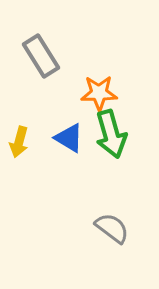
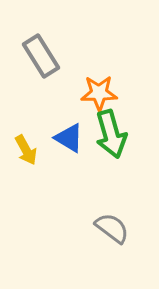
yellow arrow: moved 7 px right, 8 px down; rotated 44 degrees counterclockwise
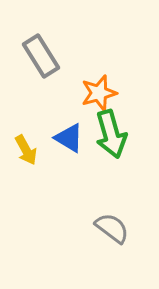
orange star: rotated 15 degrees counterclockwise
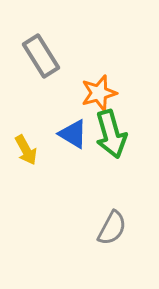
blue triangle: moved 4 px right, 4 px up
gray semicircle: rotated 81 degrees clockwise
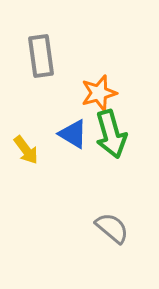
gray rectangle: rotated 24 degrees clockwise
yellow arrow: rotated 8 degrees counterclockwise
gray semicircle: rotated 78 degrees counterclockwise
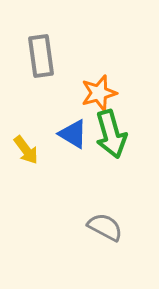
gray semicircle: moved 7 px left, 1 px up; rotated 12 degrees counterclockwise
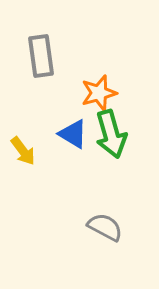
yellow arrow: moved 3 px left, 1 px down
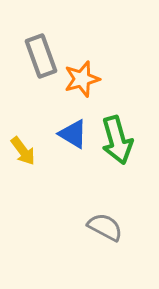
gray rectangle: rotated 12 degrees counterclockwise
orange star: moved 17 px left, 14 px up
green arrow: moved 6 px right, 6 px down
